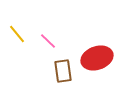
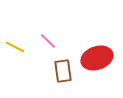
yellow line: moved 2 px left, 13 px down; rotated 24 degrees counterclockwise
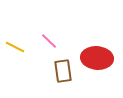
pink line: moved 1 px right
red ellipse: rotated 24 degrees clockwise
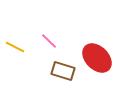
red ellipse: rotated 40 degrees clockwise
brown rectangle: rotated 65 degrees counterclockwise
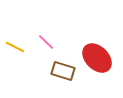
pink line: moved 3 px left, 1 px down
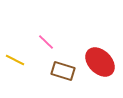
yellow line: moved 13 px down
red ellipse: moved 3 px right, 4 px down
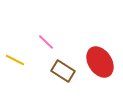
red ellipse: rotated 12 degrees clockwise
brown rectangle: rotated 15 degrees clockwise
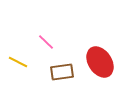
yellow line: moved 3 px right, 2 px down
brown rectangle: moved 1 px left, 1 px down; rotated 40 degrees counterclockwise
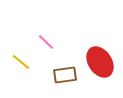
yellow line: moved 3 px right; rotated 12 degrees clockwise
brown rectangle: moved 3 px right, 3 px down
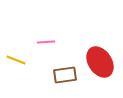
pink line: rotated 48 degrees counterclockwise
yellow line: moved 5 px left, 2 px up; rotated 18 degrees counterclockwise
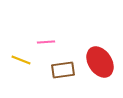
yellow line: moved 5 px right
brown rectangle: moved 2 px left, 5 px up
